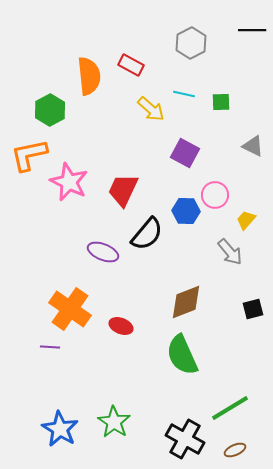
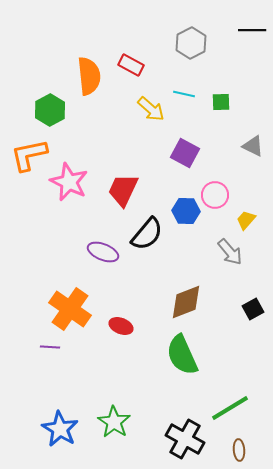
black square: rotated 15 degrees counterclockwise
brown ellipse: moved 4 px right; rotated 70 degrees counterclockwise
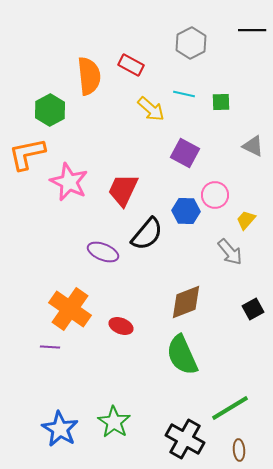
orange L-shape: moved 2 px left, 1 px up
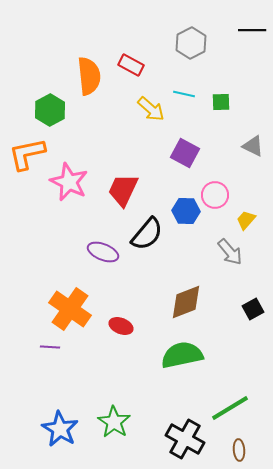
green semicircle: rotated 102 degrees clockwise
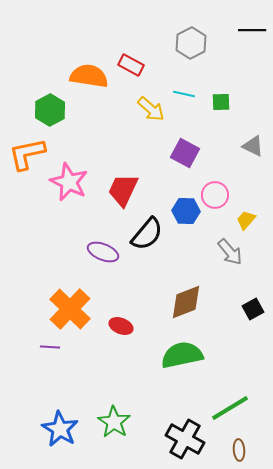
orange semicircle: rotated 75 degrees counterclockwise
orange cross: rotated 9 degrees clockwise
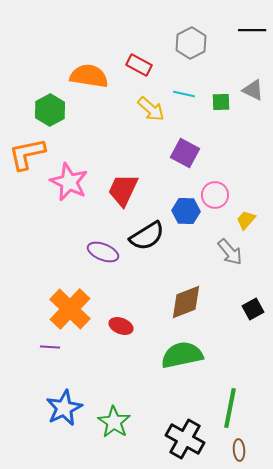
red rectangle: moved 8 px right
gray triangle: moved 56 px up
black semicircle: moved 2 px down; rotated 18 degrees clockwise
green line: rotated 48 degrees counterclockwise
blue star: moved 4 px right, 21 px up; rotated 15 degrees clockwise
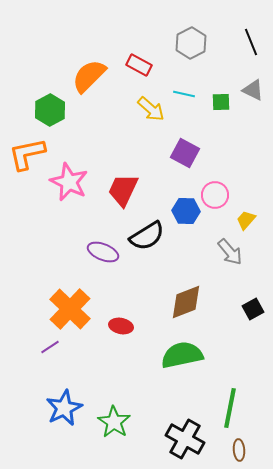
black line: moved 1 px left, 12 px down; rotated 68 degrees clockwise
orange semicircle: rotated 54 degrees counterclockwise
red ellipse: rotated 10 degrees counterclockwise
purple line: rotated 36 degrees counterclockwise
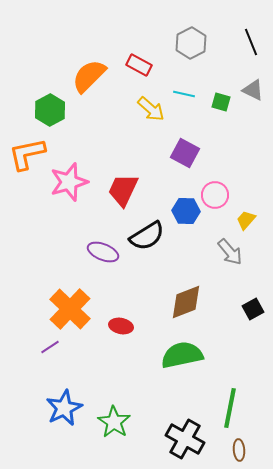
green square: rotated 18 degrees clockwise
pink star: rotated 30 degrees clockwise
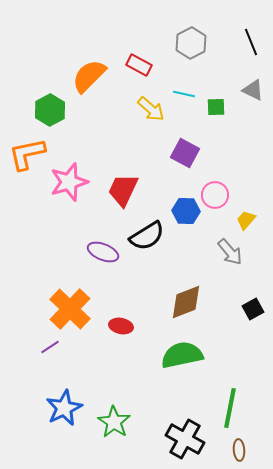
green square: moved 5 px left, 5 px down; rotated 18 degrees counterclockwise
